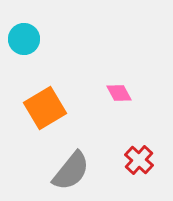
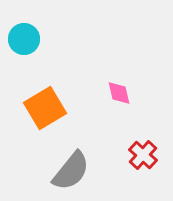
pink diamond: rotated 16 degrees clockwise
red cross: moved 4 px right, 5 px up
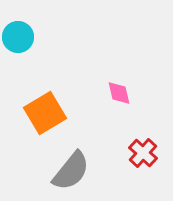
cyan circle: moved 6 px left, 2 px up
orange square: moved 5 px down
red cross: moved 2 px up
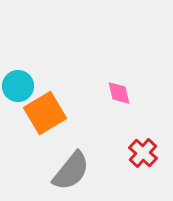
cyan circle: moved 49 px down
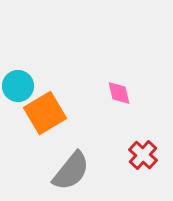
red cross: moved 2 px down
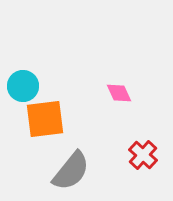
cyan circle: moved 5 px right
pink diamond: rotated 12 degrees counterclockwise
orange square: moved 6 px down; rotated 24 degrees clockwise
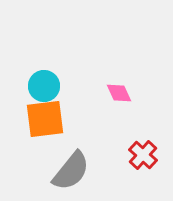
cyan circle: moved 21 px right
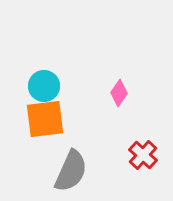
pink diamond: rotated 60 degrees clockwise
gray semicircle: rotated 15 degrees counterclockwise
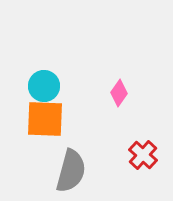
orange square: rotated 9 degrees clockwise
gray semicircle: rotated 9 degrees counterclockwise
